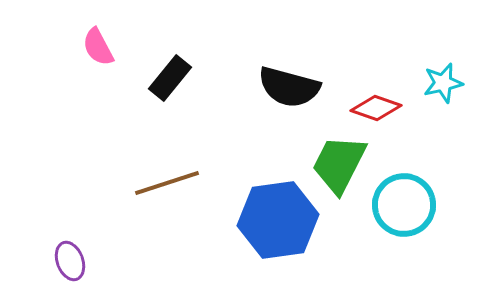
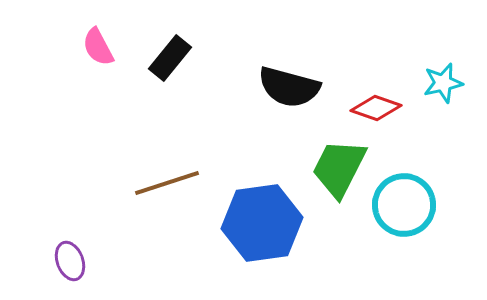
black rectangle: moved 20 px up
green trapezoid: moved 4 px down
blue hexagon: moved 16 px left, 3 px down
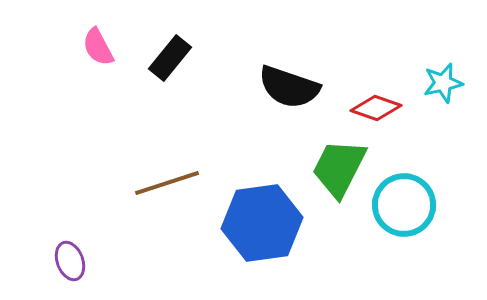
black semicircle: rotated 4 degrees clockwise
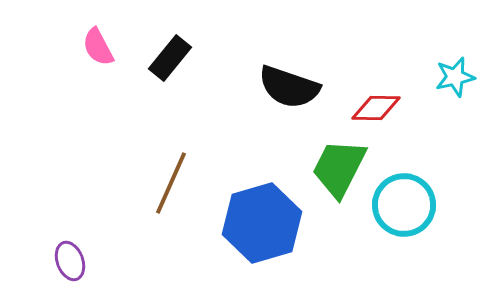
cyan star: moved 12 px right, 6 px up
red diamond: rotated 18 degrees counterclockwise
brown line: moved 4 px right; rotated 48 degrees counterclockwise
blue hexagon: rotated 8 degrees counterclockwise
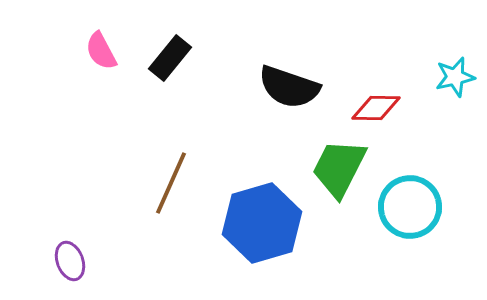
pink semicircle: moved 3 px right, 4 px down
cyan circle: moved 6 px right, 2 px down
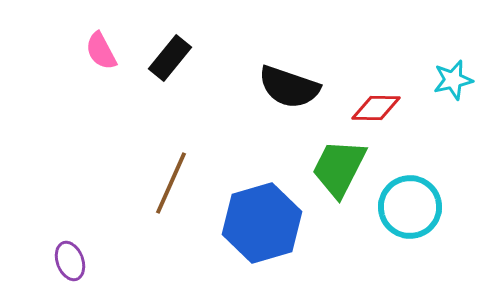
cyan star: moved 2 px left, 3 px down
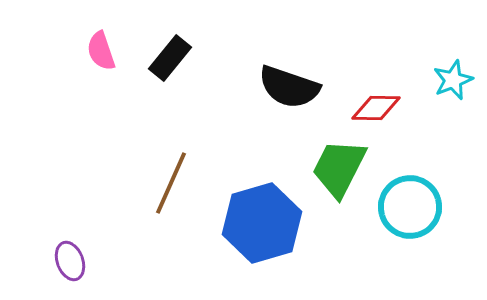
pink semicircle: rotated 9 degrees clockwise
cyan star: rotated 9 degrees counterclockwise
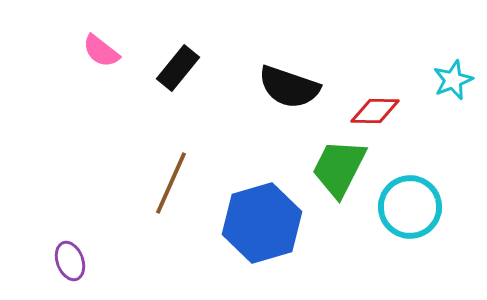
pink semicircle: rotated 33 degrees counterclockwise
black rectangle: moved 8 px right, 10 px down
red diamond: moved 1 px left, 3 px down
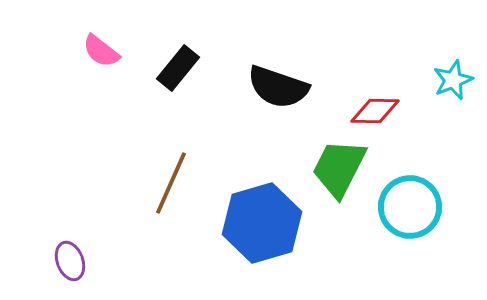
black semicircle: moved 11 px left
